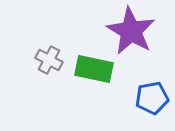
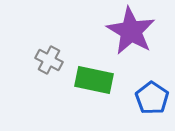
green rectangle: moved 11 px down
blue pentagon: rotated 28 degrees counterclockwise
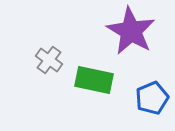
gray cross: rotated 8 degrees clockwise
blue pentagon: rotated 16 degrees clockwise
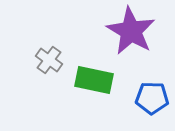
blue pentagon: rotated 24 degrees clockwise
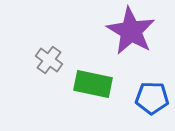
green rectangle: moved 1 px left, 4 px down
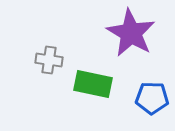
purple star: moved 2 px down
gray cross: rotated 28 degrees counterclockwise
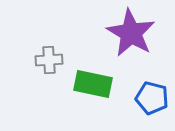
gray cross: rotated 12 degrees counterclockwise
blue pentagon: rotated 12 degrees clockwise
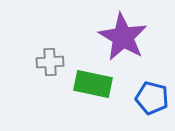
purple star: moved 8 px left, 4 px down
gray cross: moved 1 px right, 2 px down
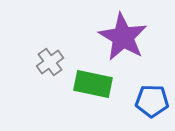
gray cross: rotated 32 degrees counterclockwise
blue pentagon: moved 3 px down; rotated 12 degrees counterclockwise
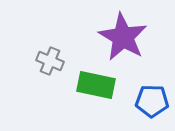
gray cross: moved 1 px up; rotated 32 degrees counterclockwise
green rectangle: moved 3 px right, 1 px down
